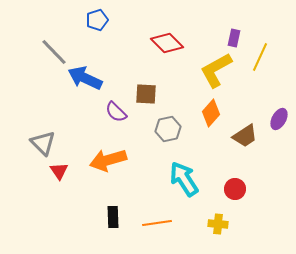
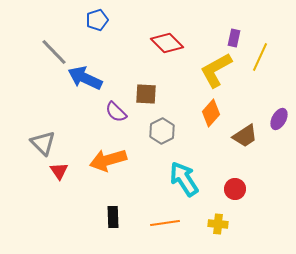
gray hexagon: moved 6 px left, 2 px down; rotated 15 degrees counterclockwise
orange line: moved 8 px right
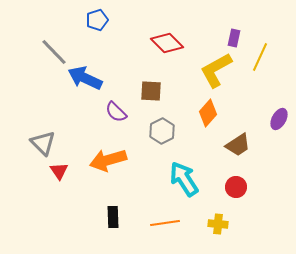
brown square: moved 5 px right, 3 px up
orange diamond: moved 3 px left
brown trapezoid: moved 7 px left, 9 px down
red circle: moved 1 px right, 2 px up
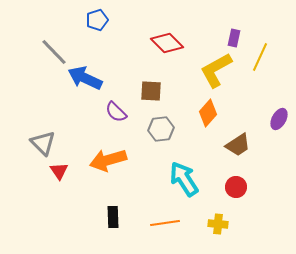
gray hexagon: moved 1 px left, 2 px up; rotated 20 degrees clockwise
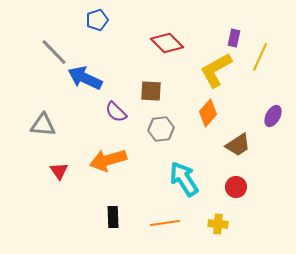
purple ellipse: moved 6 px left, 3 px up
gray triangle: moved 18 px up; rotated 40 degrees counterclockwise
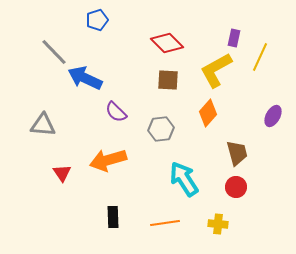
brown square: moved 17 px right, 11 px up
brown trapezoid: moved 1 px left, 8 px down; rotated 72 degrees counterclockwise
red triangle: moved 3 px right, 2 px down
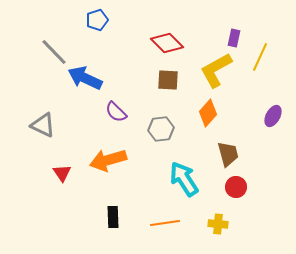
gray triangle: rotated 20 degrees clockwise
brown trapezoid: moved 9 px left, 1 px down
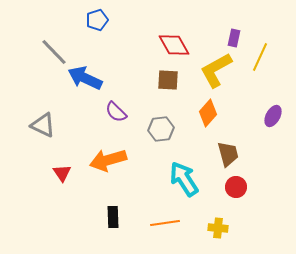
red diamond: moved 7 px right, 2 px down; rotated 16 degrees clockwise
yellow cross: moved 4 px down
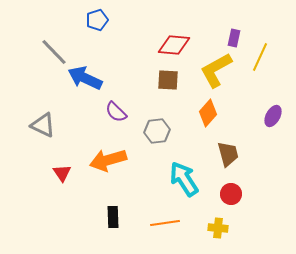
red diamond: rotated 56 degrees counterclockwise
gray hexagon: moved 4 px left, 2 px down
red circle: moved 5 px left, 7 px down
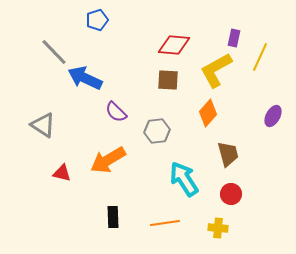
gray triangle: rotated 8 degrees clockwise
orange arrow: rotated 15 degrees counterclockwise
red triangle: rotated 42 degrees counterclockwise
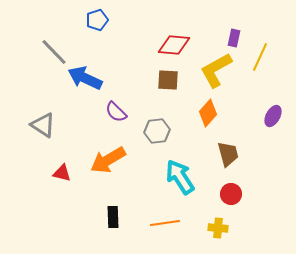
cyan arrow: moved 4 px left, 2 px up
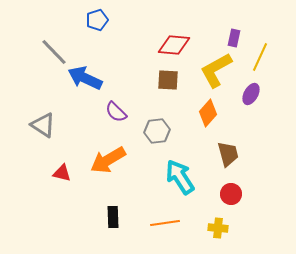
purple ellipse: moved 22 px left, 22 px up
